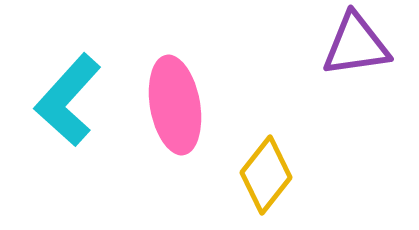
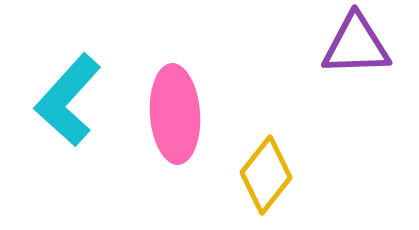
purple triangle: rotated 6 degrees clockwise
pink ellipse: moved 9 px down; rotated 6 degrees clockwise
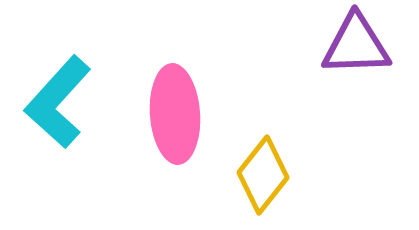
cyan L-shape: moved 10 px left, 2 px down
yellow diamond: moved 3 px left
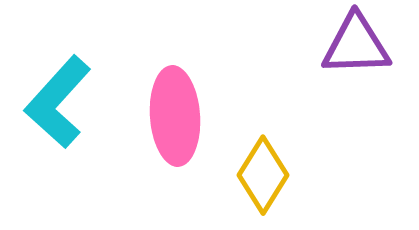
pink ellipse: moved 2 px down
yellow diamond: rotated 6 degrees counterclockwise
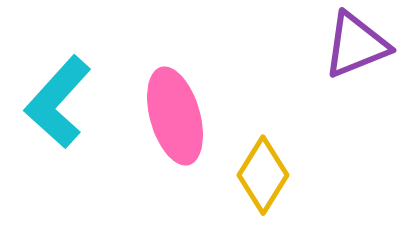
purple triangle: rotated 20 degrees counterclockwise
pink ellipse: rotated 12 degrees counterclockwise
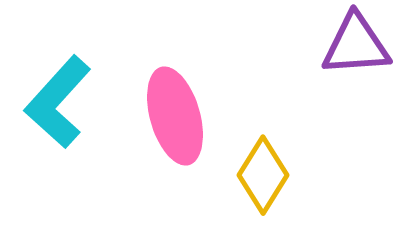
purple triangle: rotated 18 degrees clockwise
